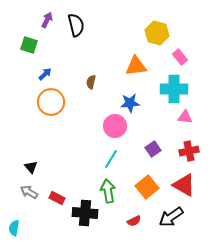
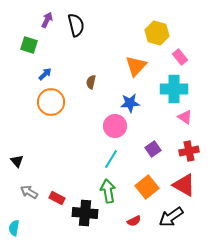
orange triangle: rotated 40 degrees counterclockwise
pink triangle: rotated 28 degrees clockwise
black triangle: moved 14 px left, 6 px up
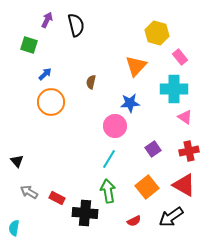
cyan line: moved 2 px left
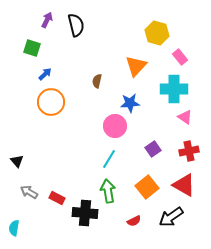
green square: moved 3 px right, 3 px down
brown semicircle: moved 6 px right, 1 px up
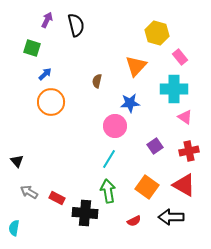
purple square: moved 2 px right, 3 px up
orange square: rotated 15 degrees counterclockwise
black arrow: rotated 35 degrees clockwise
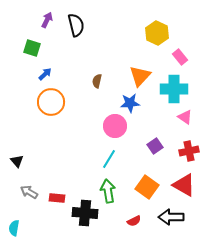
yellow hexagon: rotated 10 degrees clockwise
orange triangle: moved 4 px right, 10 px down
red rectangle: rotated 21 degrees counterclockwise
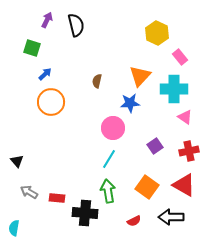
pink circle: moved 2 px left, 2 px down
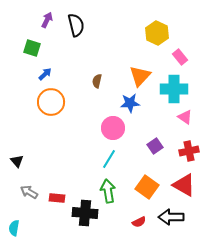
red semicircle: moved 5 px right, 1 px down
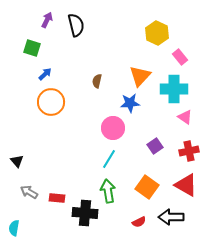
red triangle: moved 2 px right
